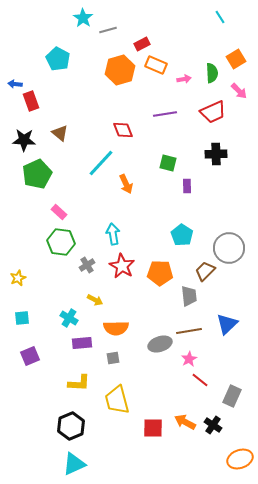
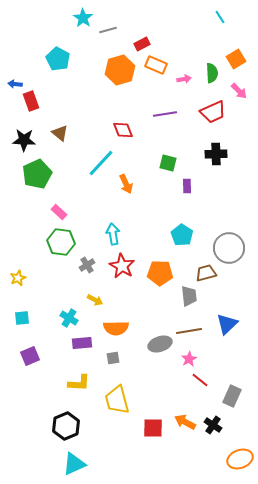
brown trapezoid at (205, 271): moved 1 px right, 2 px down; rotated 30 degrees clockwise
black hexagon at (71, 426): moved 5 px left
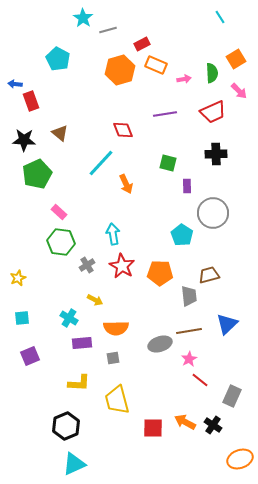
gray circle at (229, 248): moved 16 px left, 35 px up
brown trapezoid at (206, 273): moved 3 px right, 2 px down
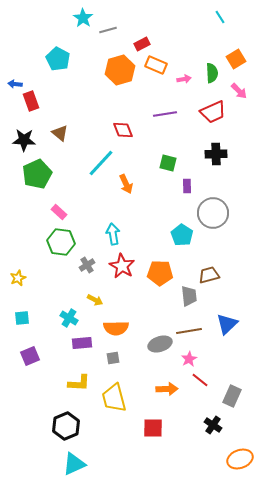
yellow trapezoid at (117, 400): moved 3 px left, 2 px up
orange arrow at (185, 422): moved 18 px left, 33 px up; rotated 150 degrees clockwise
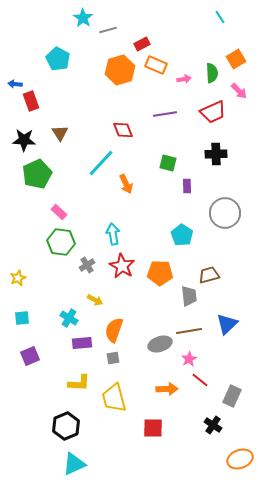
brown triangle at (60, 133): rotated 18 degrees clockwise
gray circle at (213, 213): moved 12 px right
orange semicircle at (116, 328): moved 2 px left, 2 px down; rotated 110 degrees clockwise
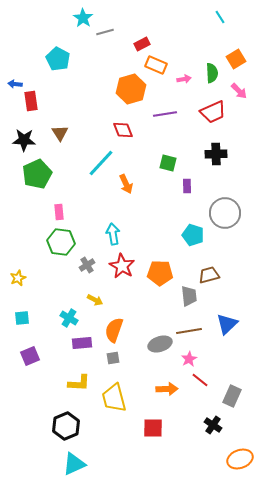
gray line at (108, 30): moved 3 px left, 2 px down
orange hexagon at (120, 70): moved 11 px right, 19 px down
red rectangle at (31, 101): rotated 12 degrees clockwise
pink rectangle at (59, 212): rotated 42 degrees clockwise
cyan pentagon at (182, 235): moved 11 px right; rotated 15 degrees counterclockwise
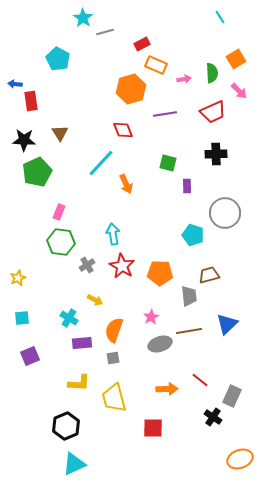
green pentagon at (37, 174): moved 2 px up
pink rectangle at (59, 212): rotated 28 degrees clockwise
pink star at (189, 359): moved 38 px left, 42 px up
black cross at (213, 425): moved 8 px up
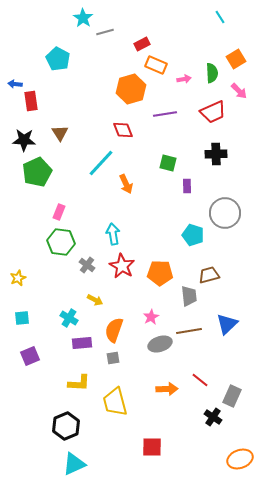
gray cross at (87, 265): rotated 21 degrees counterclockwise
yellow trapezoid at (114, 398): moved 1 px right, 4 px down
red square at (153, 428): moved 1 px left, 19 px down
